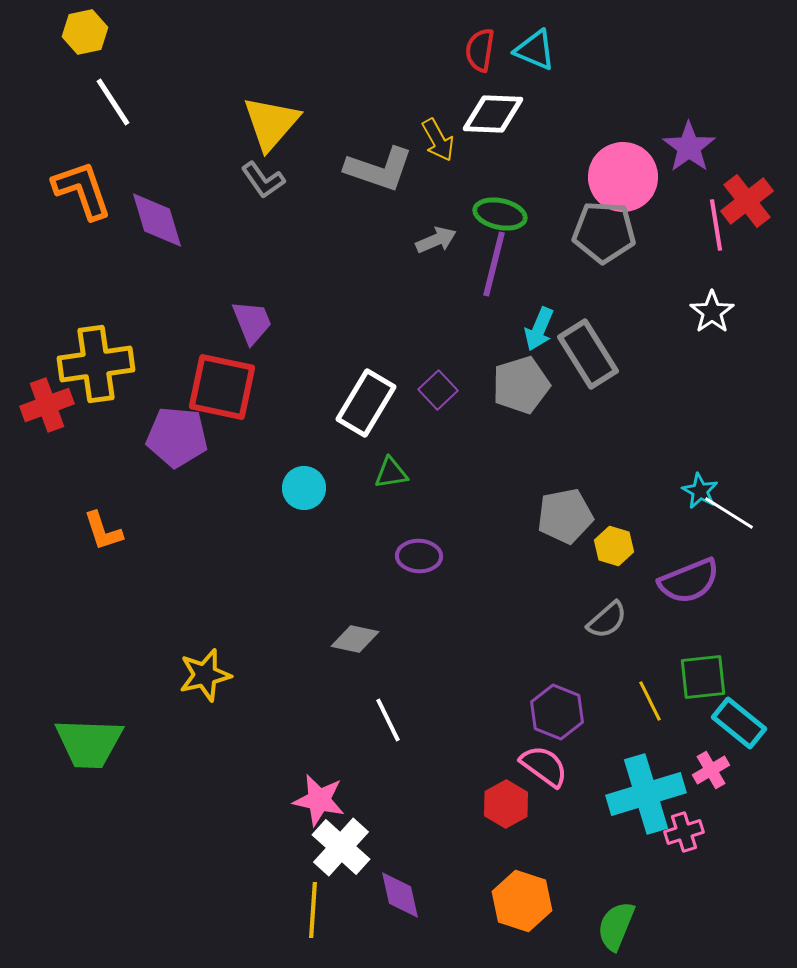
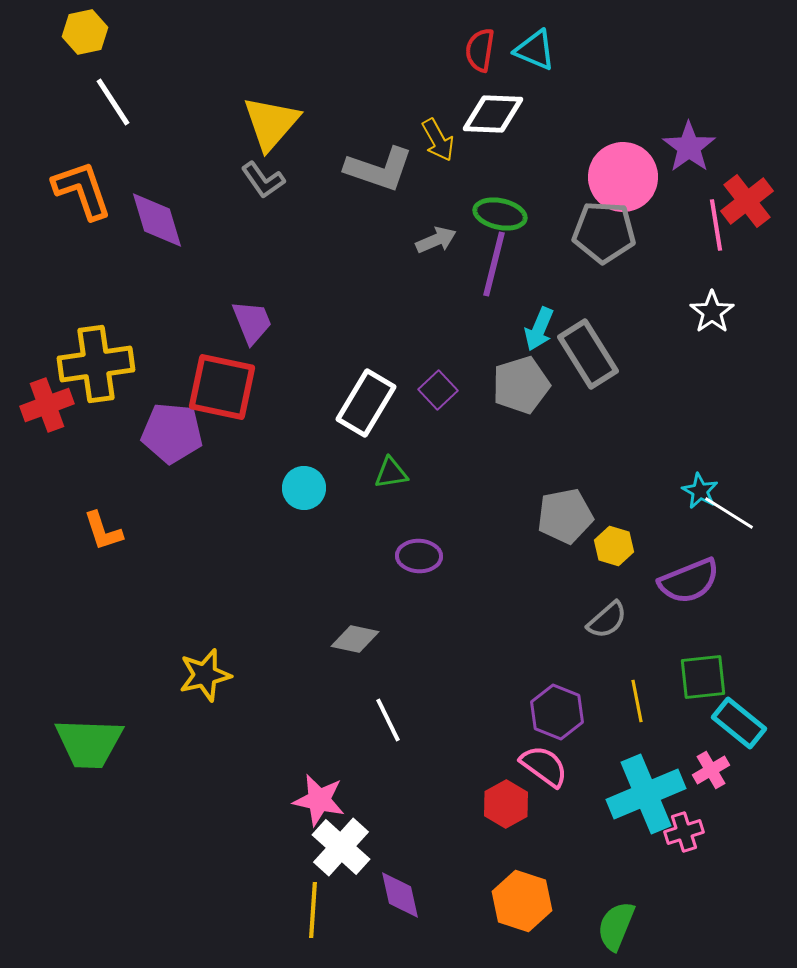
purple pentagon at (177, 437): moved 5 px left, 4 px up
yellow line at (650, 701): moved 13 px left; rotated 15 degrees clockwise
cyan cross at (646, 794): rotated 6 degrees counterclockwise
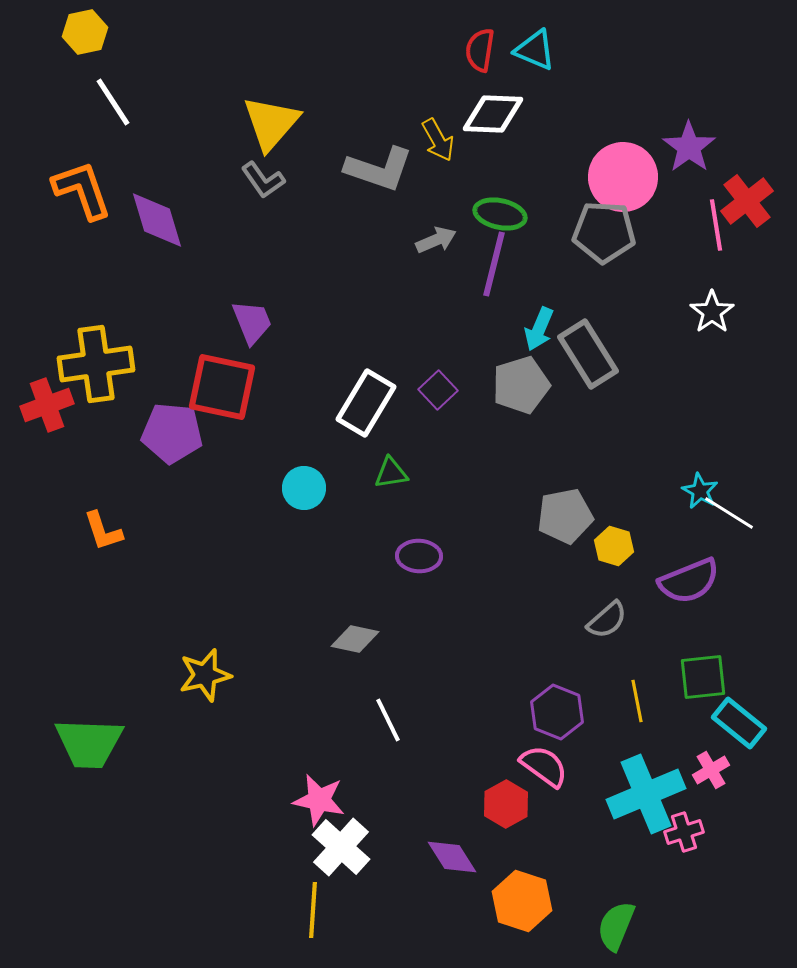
purple diamond at (400, 895): moved 52 px right, 38 px up; rotated 20 degrees counterclockwise
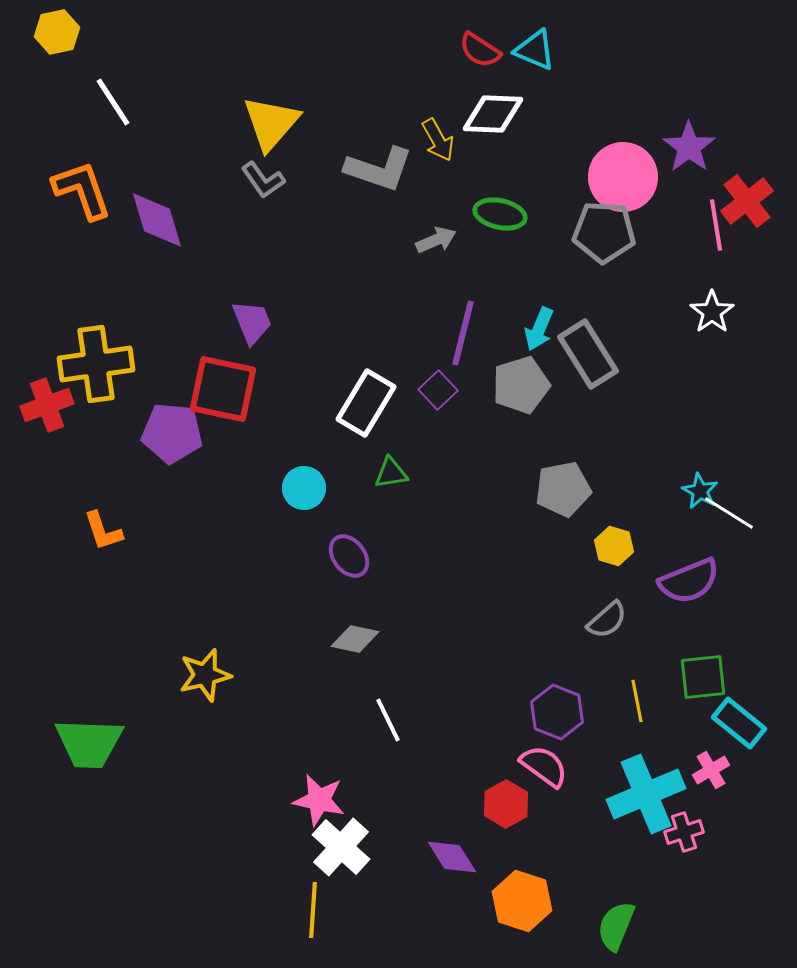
yellow hexagon at (85, 32): moved 28 px left
red semicircle at (480, 50): rotated 66 degrees counterclockwise
purple line at (494, 264): moved 31 px left, 69 px down
red square at (222, 387): moved 1 px right, 2 px down
gray pentagon at (565, 516): moved 2 px left, 27 px up
purple ellipse at (419, 556): moved 70 px left; rotated 51 degrees clockwise
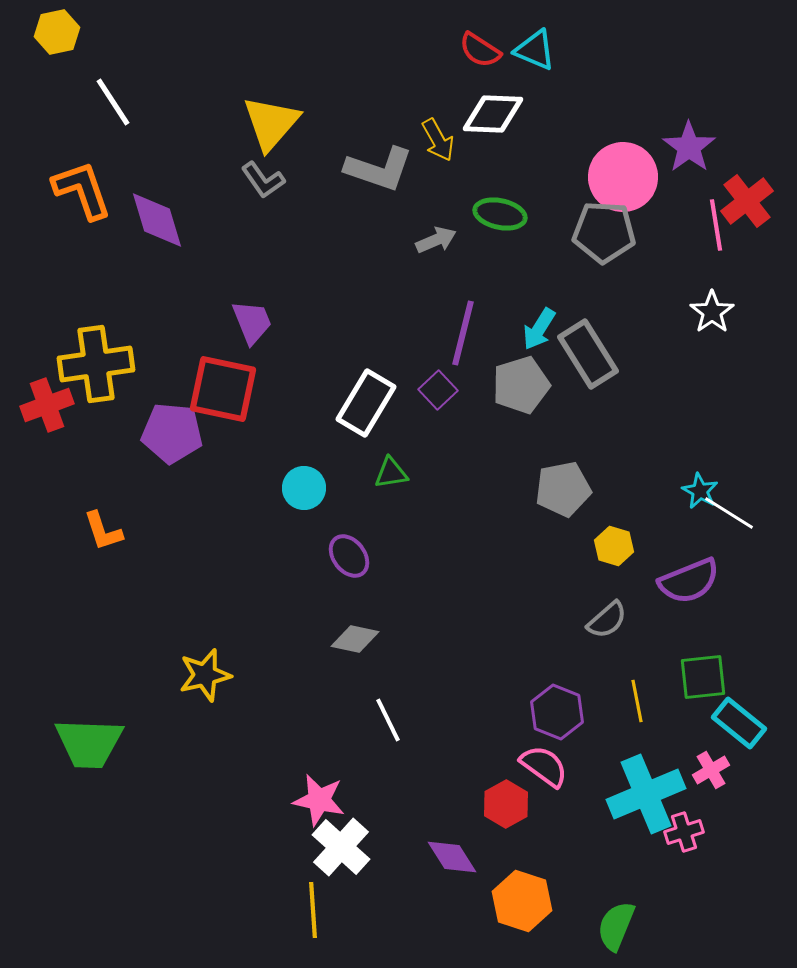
cyan arrow at (539, 329): rotated 9 degrees clockwise
yellow line at (313, 910): rotated 8 degrees counterclockwise
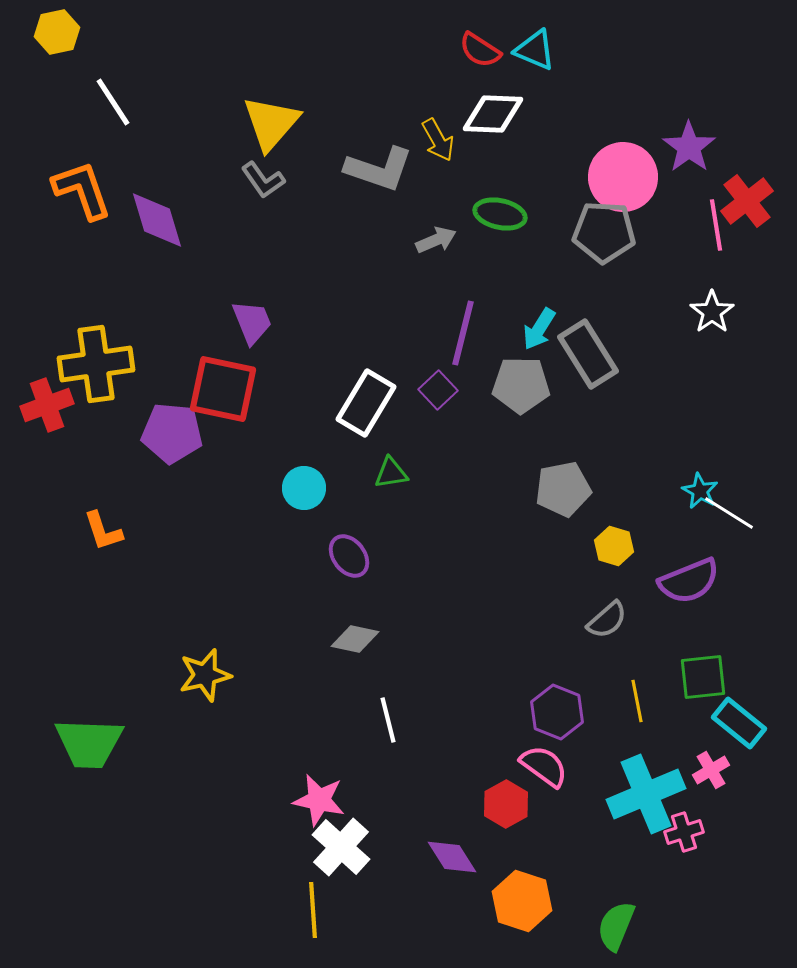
gray pentagon at (521, 385): rotated 18 degrees clockwise
white line at (388, 720): rotated 12 degrees clockwise
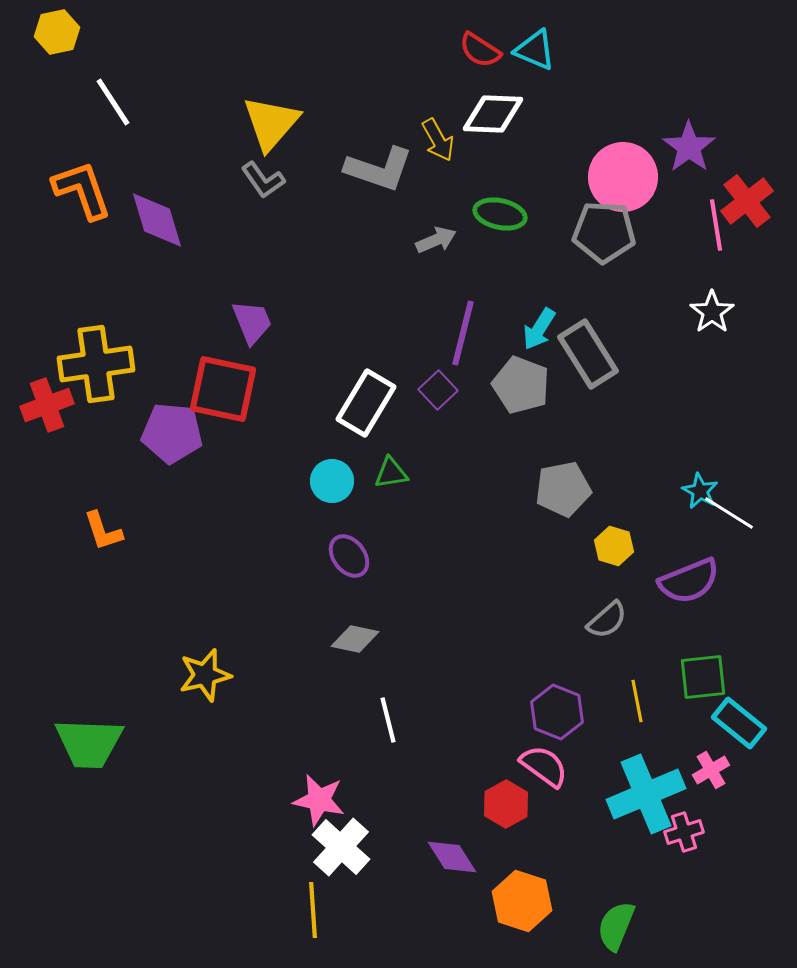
gray pentagon at (521, 385): rotated 20 degrees clockwise
cyan circle at (304, 488): moved 28 px right, 7 px up
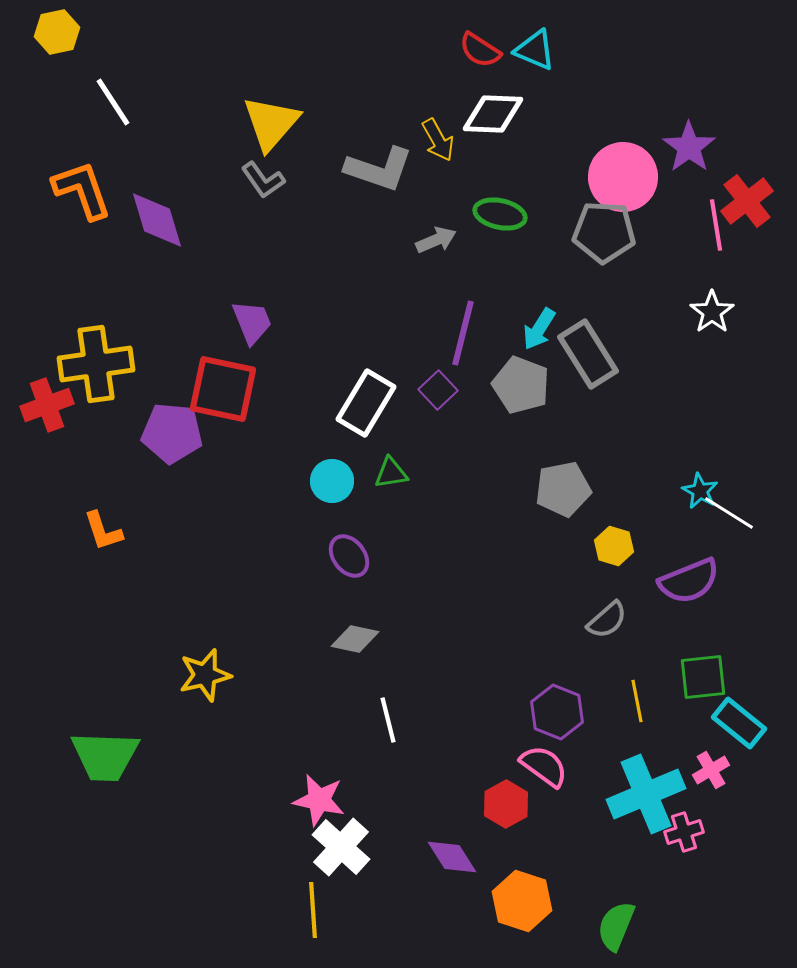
green trapezoid at (89, 743): moved 16 px right, 13 px down
